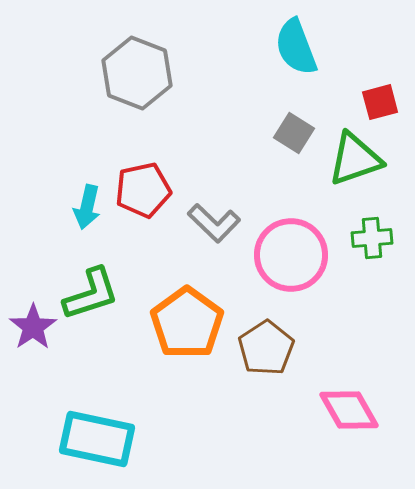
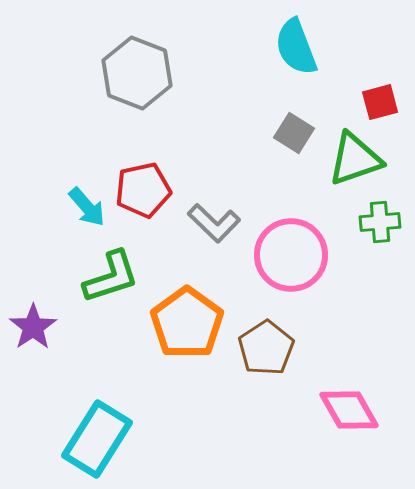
cyan arrow: rotated 54 degrees counterclockwise
green cross: moved 8 px right, 16 px up
green L-shape: moved 20 px right, 17 px up
cyan rectangle: rotated 70 degrees counterclockwise
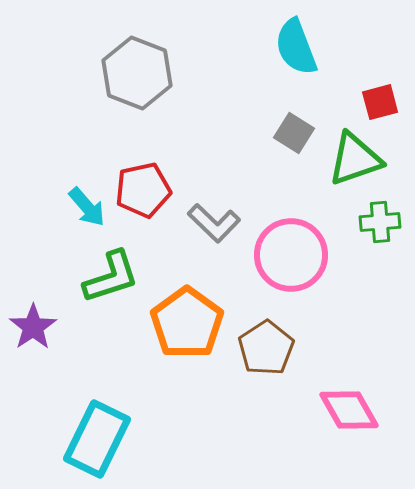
cyan rectangle: rotated 6 degrees counterclockwise
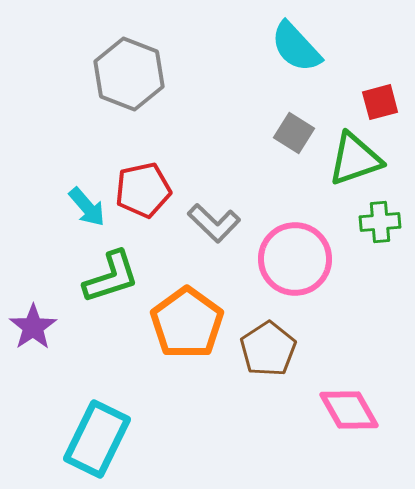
cyan semicircle: rotated 22 degrees counterclockwise
gray hexagon: moved 8 px left, 1 px down
pink circle: moved 4 px right, 4 px down
brown pentagon: moved 2 px right, 1 px down
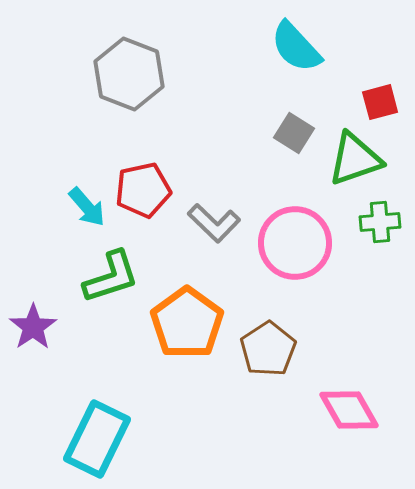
pink circle: moved 16 px up
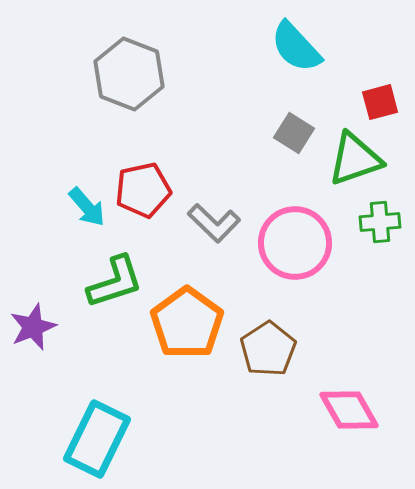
green L-shape: moved 4 px right, 5 px down
purple star: rotated 12 degrees clockwise
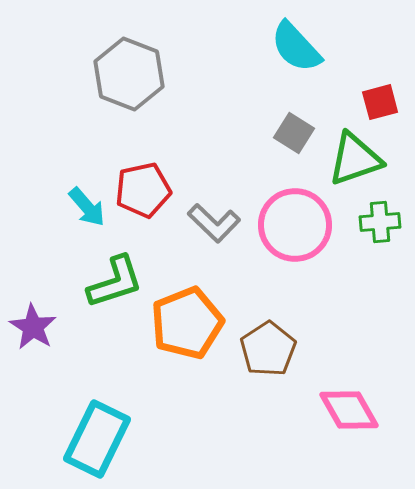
pink circle: moved 18 px up
orange pentagon: rotated 14 degrees clockwise
purple star: rotated 18 degrees counterclockwise
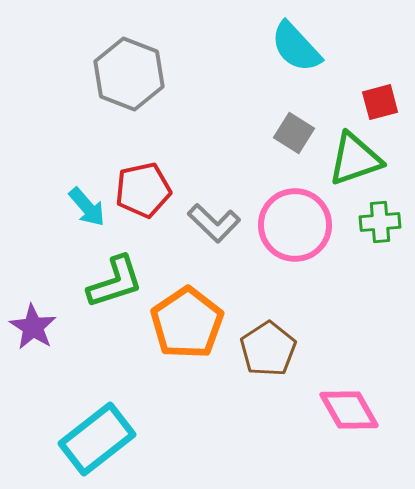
orange pentagon: rotated 12 degrees counterclockwise
cyan rectangle: rotated 26 degrees clockwise
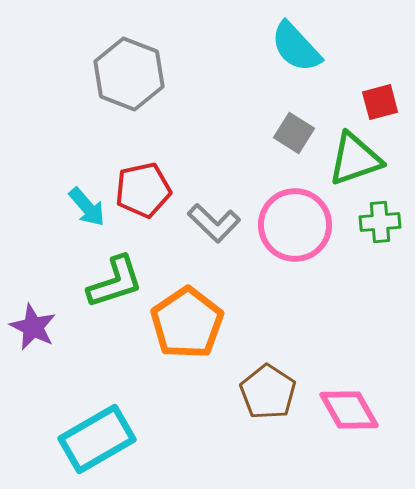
purple star: rotated 6 degrees counterclockwise
brown pentagon: moved 43 px down; rotated 6 degrees counterclockwise
cyan rectangle: rotated 8 degrees clockwise
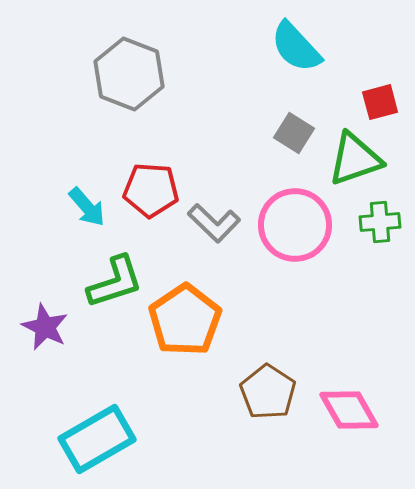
red pentagon: moved 8 px right; rotated 16 degrees clockwise
orange pentagon: moved 2 px left, 3 px up
purple star: moved 12 px right
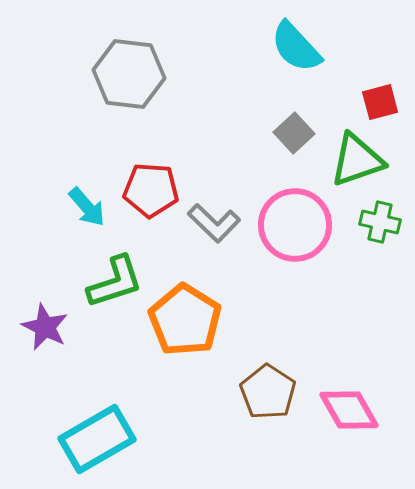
gray hexagon: rotated 14 degrees counterclockwise
gray square: rotated 15 degrees clockwise
green triangle: moved 2 px right, 1 px down
green cross: rotated 18 degrees clockwise
orange pentagon: rotated 6 degrees counterclockwise
